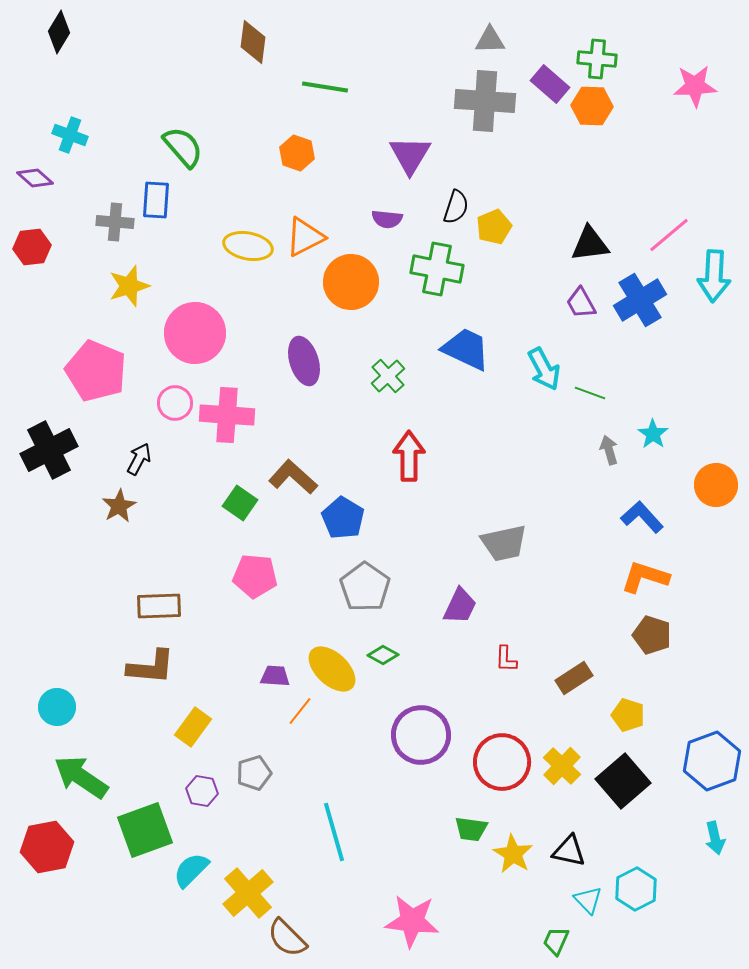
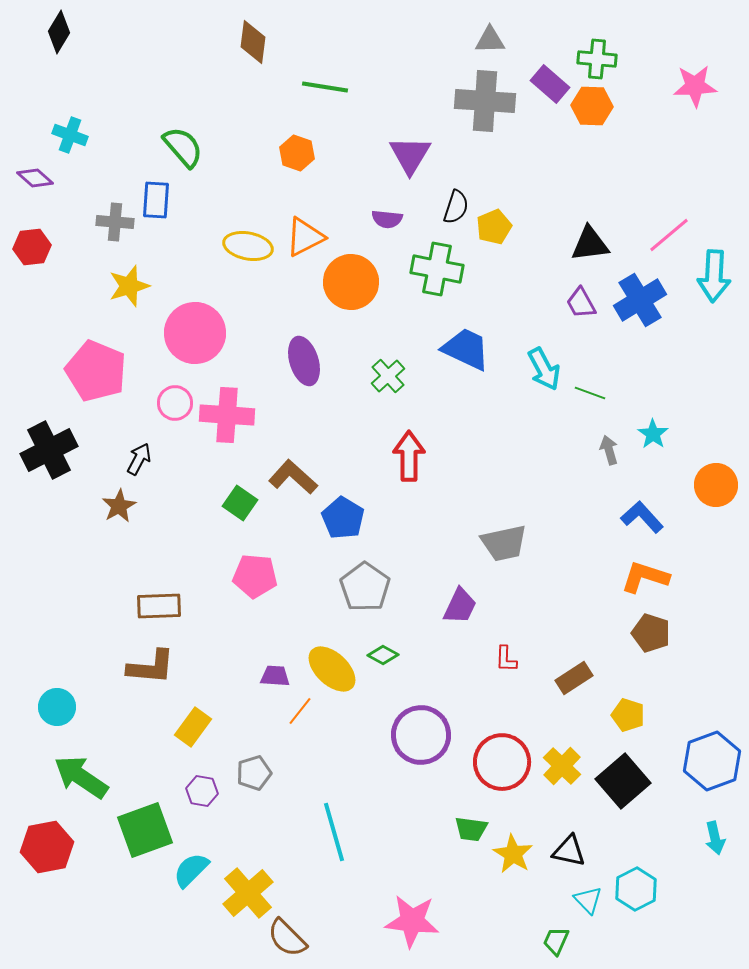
brown pentagon at (652, 635): moved 1 px left, 2 px up
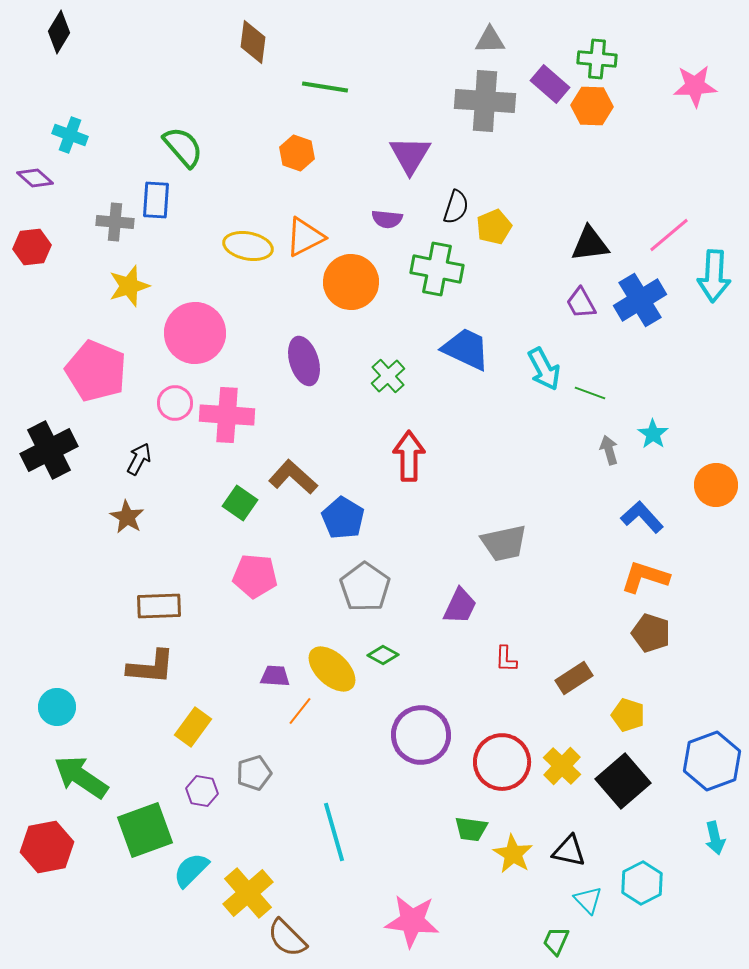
brown star at (119, 506): moved 8 px right, 11 px down; rotated 12 degrees counterclockwise
cyan hexagon at (636, 889): moved 6 px right, 6 px up
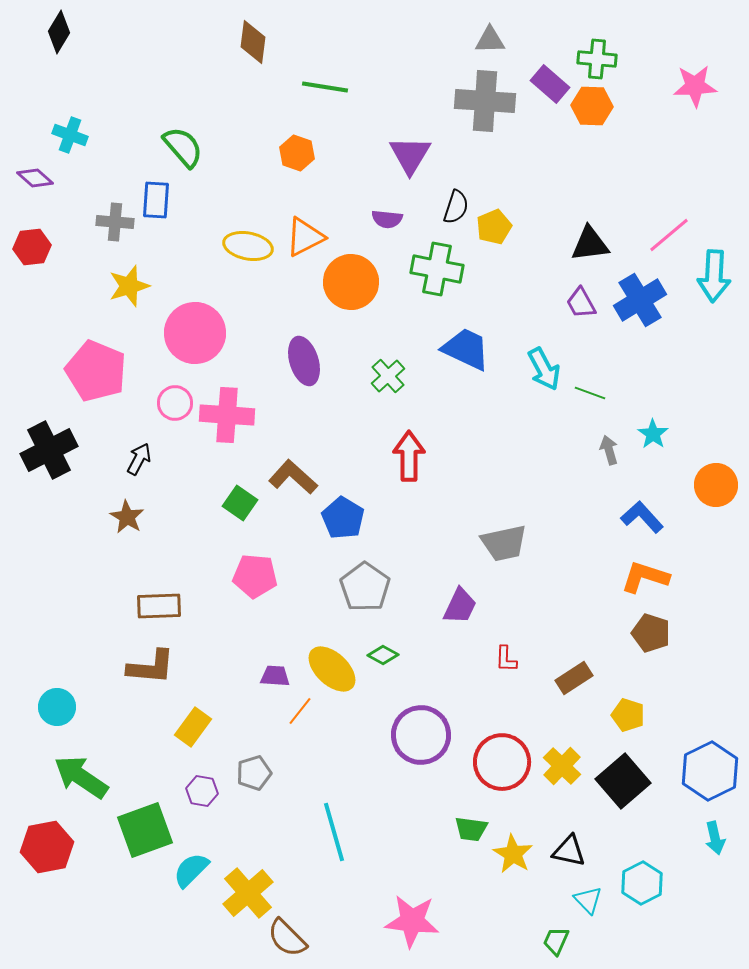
blue hexagon at (712, 761): moved 2 px left, 10 px down; rotated 6 degrees counterclockwise
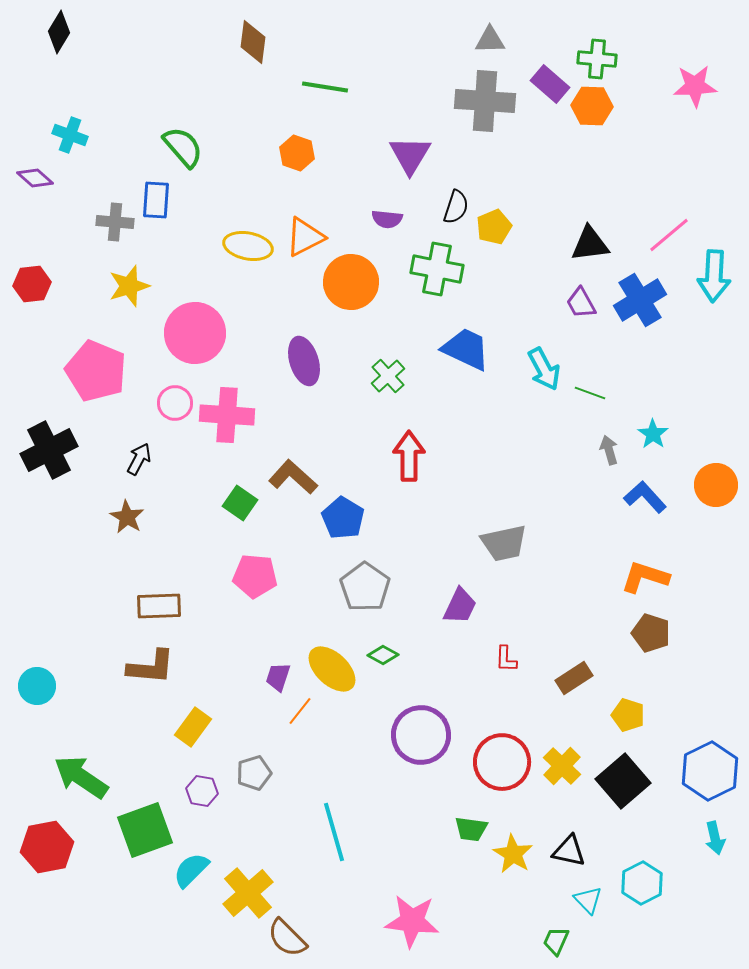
red hexagon at (32, 247): moved 37 px down
blue L-shape at (642, 517): moved 3 px right, 20 px up
purple trapezoid at (275, 676): moved 3 px right, 1 px down; rotated 76 degrees counterclockwise
cyan circle at (57, 707): moved 20 px left, 21 px up
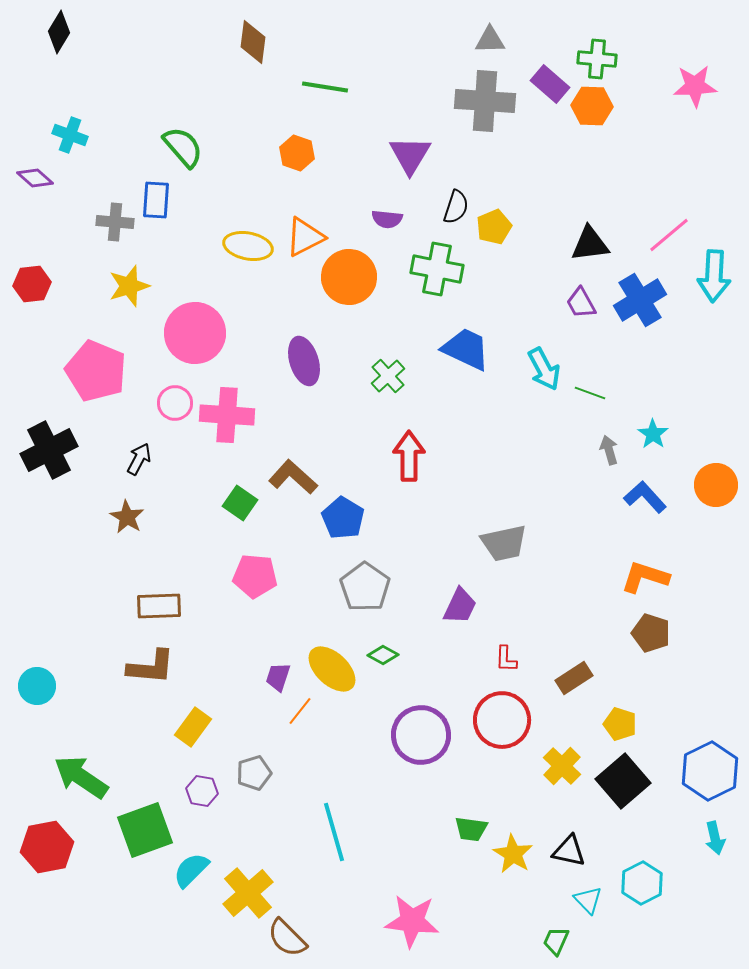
orange circle at (351, 282): moved 2 px left, 5 px up
yellow pentagon at (628, 715): moved 8 px left, 9 px down
red circle at (502, 762): moved 42 px up
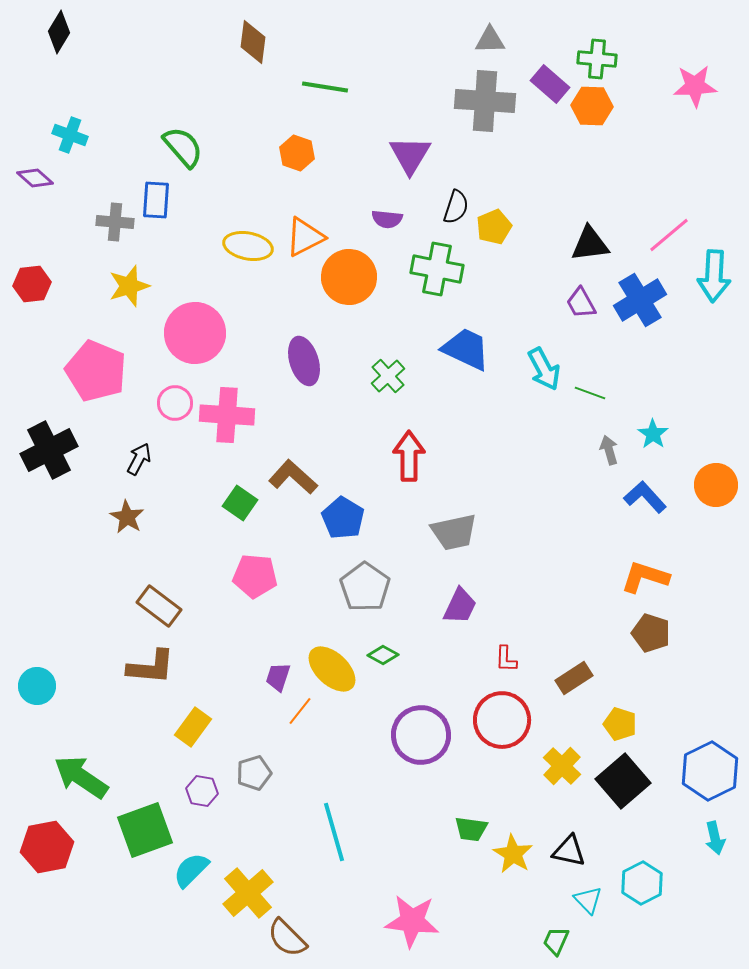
gray trapezoid at (504, 543): moved 50 px left, 11 px up
brown rectangle at (159, 606): rotated 39 degrees clockwise
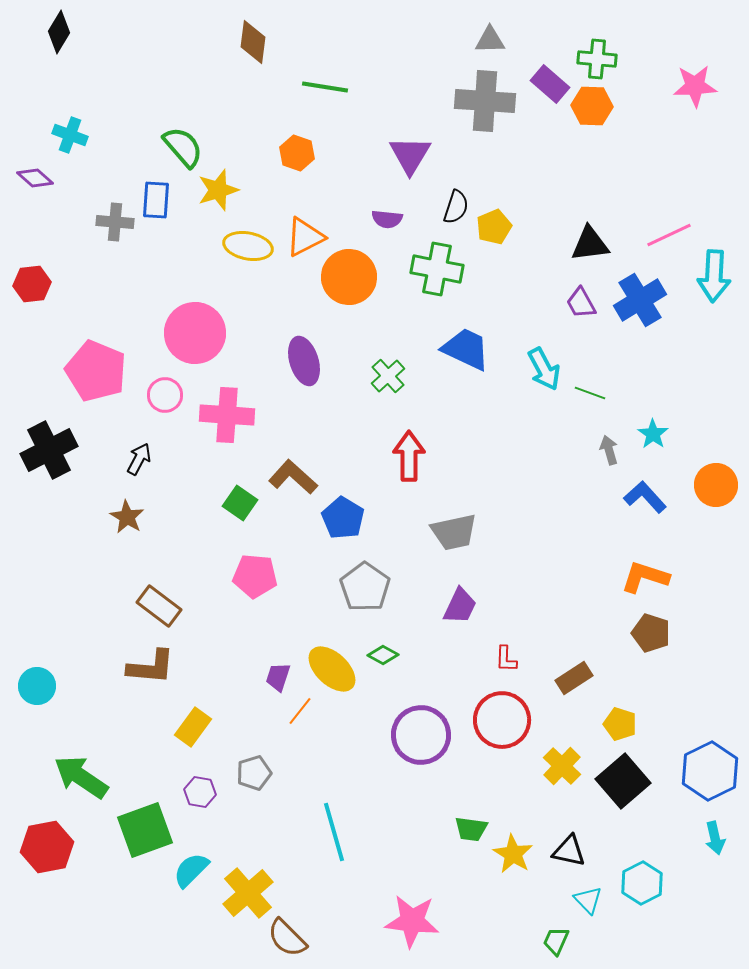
pink line at (669, 235): rotated 15 degrees clockwise
yellow star at (129, 286): moved 89 px right, 96 px up
pink circle at (175, 403): moved 10 px left, 8 px up
purple hexagon at (202, 791): moved 2 px left, 1 px down
